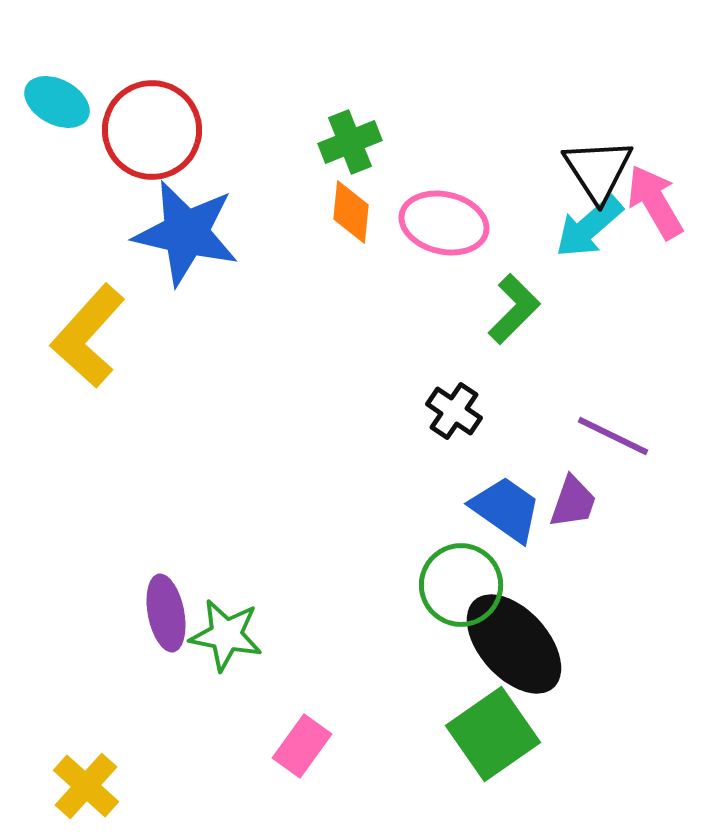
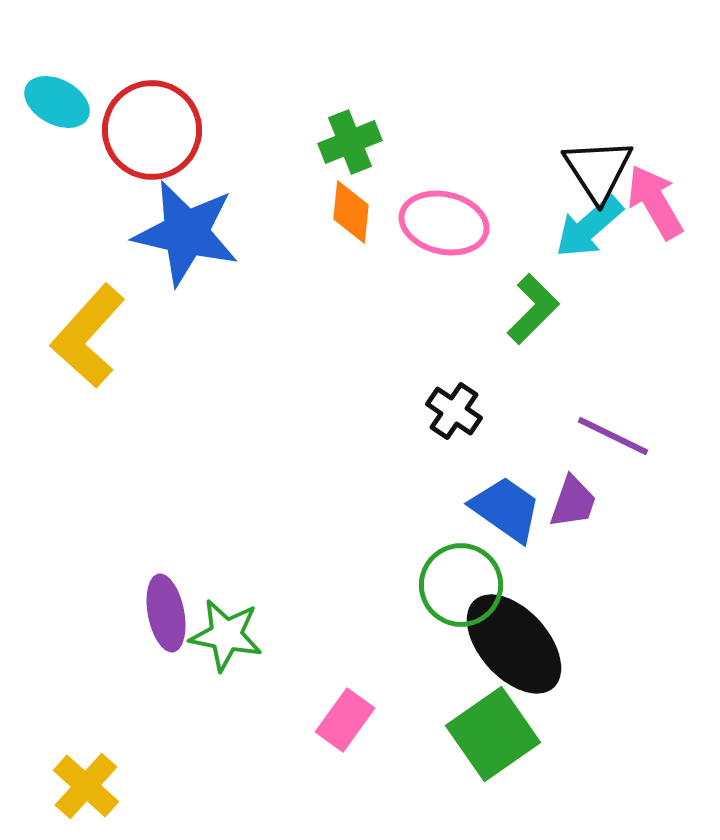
green L-shape: moved 19 px right
pink rectangle: moved 43 px right, 26 px up
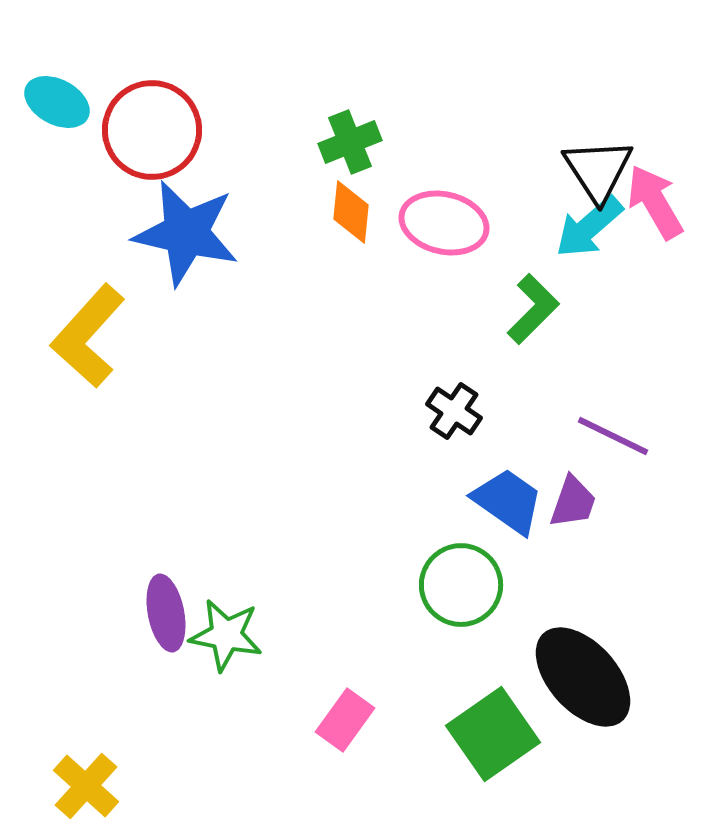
blue trapezoid: moved 2 px right, 8 px up
black ellipse: moved 69 px right, 33 px down
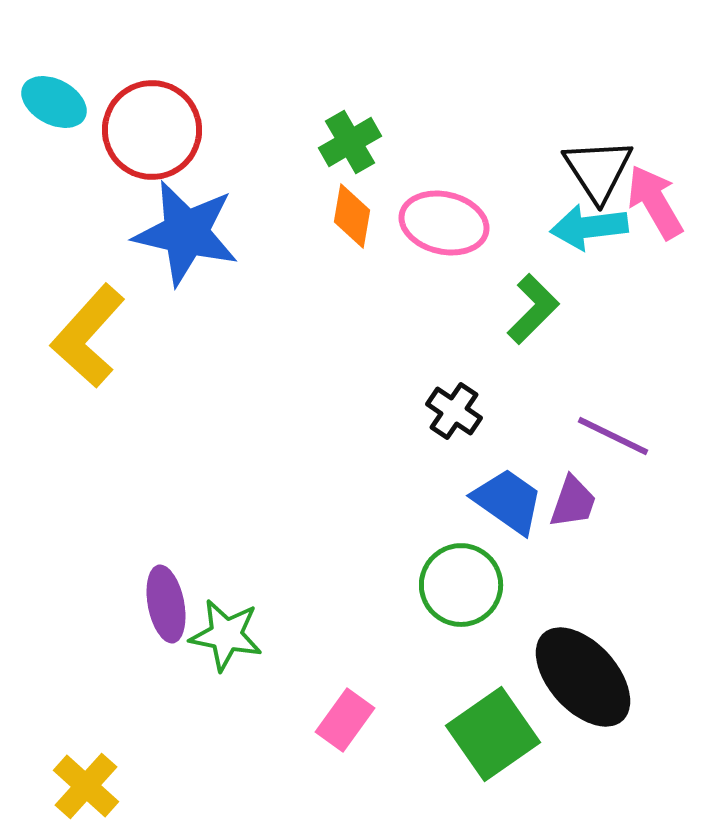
cyan ellipse: moved 3 px left
green cross: rotated 8 degrees counterclockwise
orange diamond: moved 1 px right, 4 px down; rotated 4 degrees clockwise
cyan arrow: rotated 34 degrees clockwise
purple ellipse: moved 9 px up
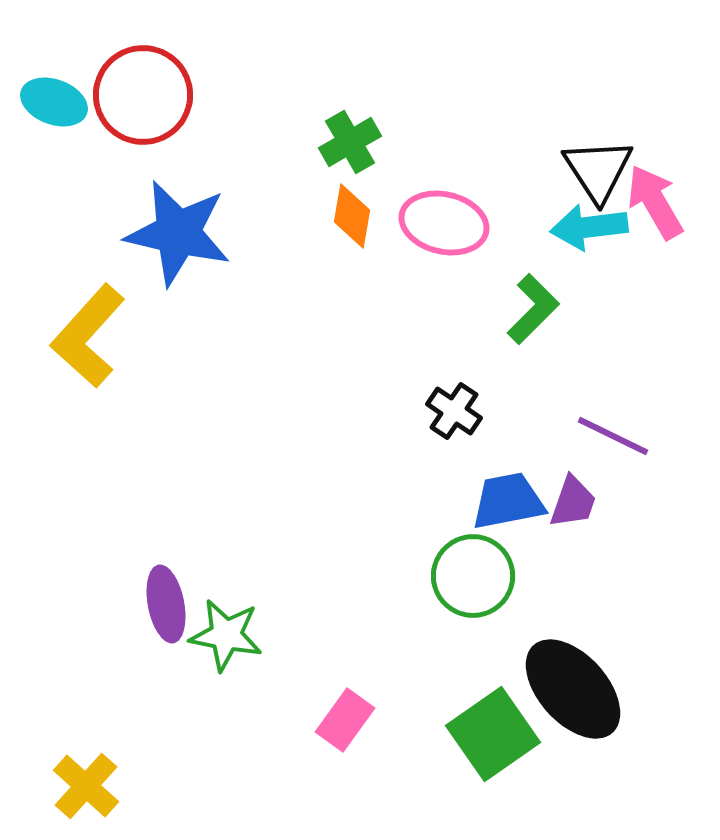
cyan ellipse: rotated 8 degrees counterclockwise
red circle: moved 9 px left, 35 px up
blue star: moved 8 px left
blue trapezoid: rotated 46 degrees counterclockwise
green circle: moved 12 px right, 9 px up
black ellipse: moved 10 px left, 12 px down
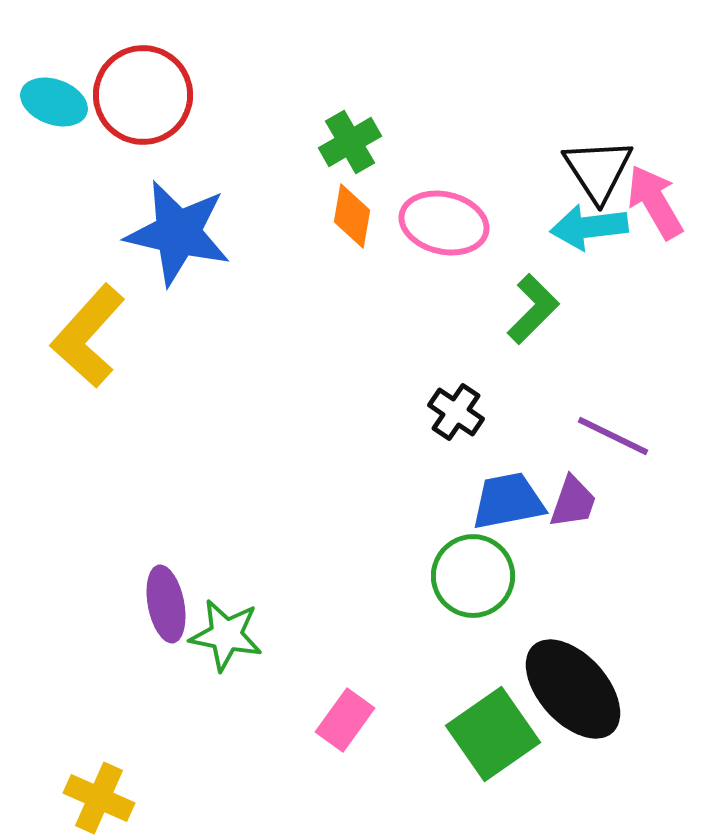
black cross: moved 2 px right, 1 px down
yellow cross: moved 13 px right, 12 px down; rotated 18 degrees counterclockwise
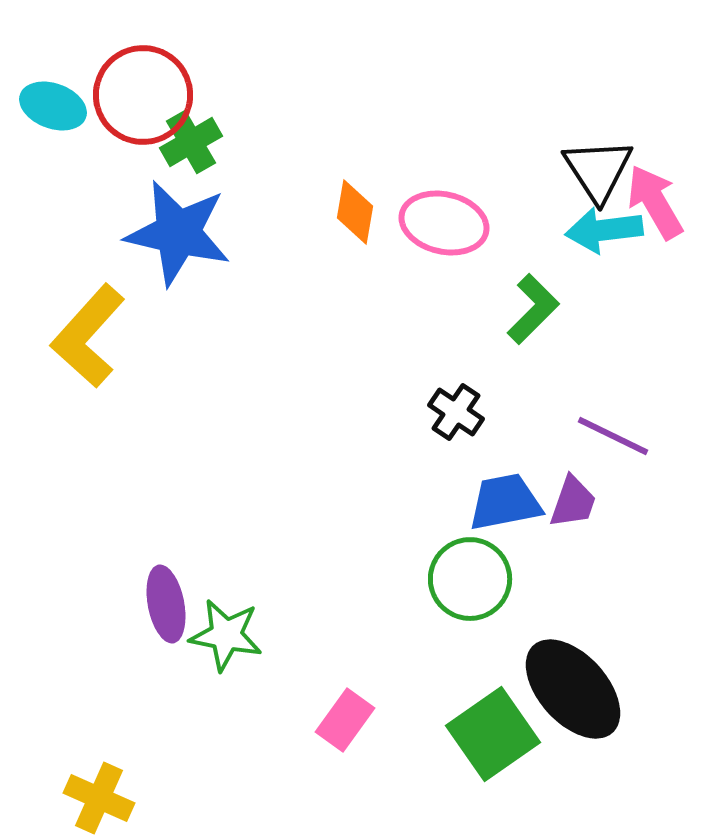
cyan ellipse: moved 1 px left, 4 px down
green cross: moved 159 px left
orange diamond: moved 3 px right, 4 px up
cyan arrow: moved 15 px right, 3 px down
blue trapezoid: moved 3 px left, 1 px down
green circle: moved 3 px left, 3 px down
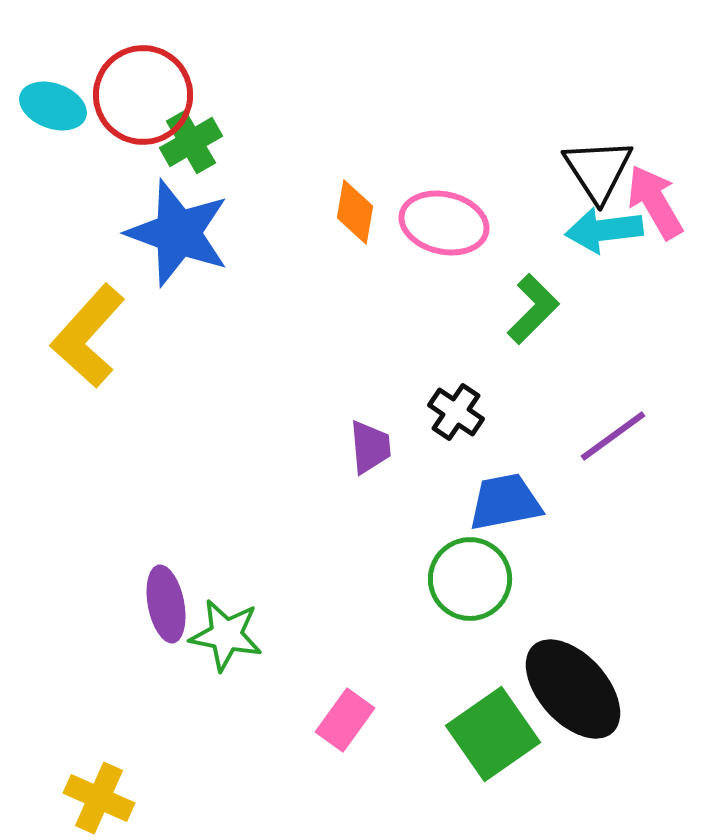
blue star: rotated 7 degrees clockwise
purple line: rotated 62 degrees counterclockwise
purple trapezoid: moved 203 px left, 55 px up; rotated 24 degrees counterclockwise
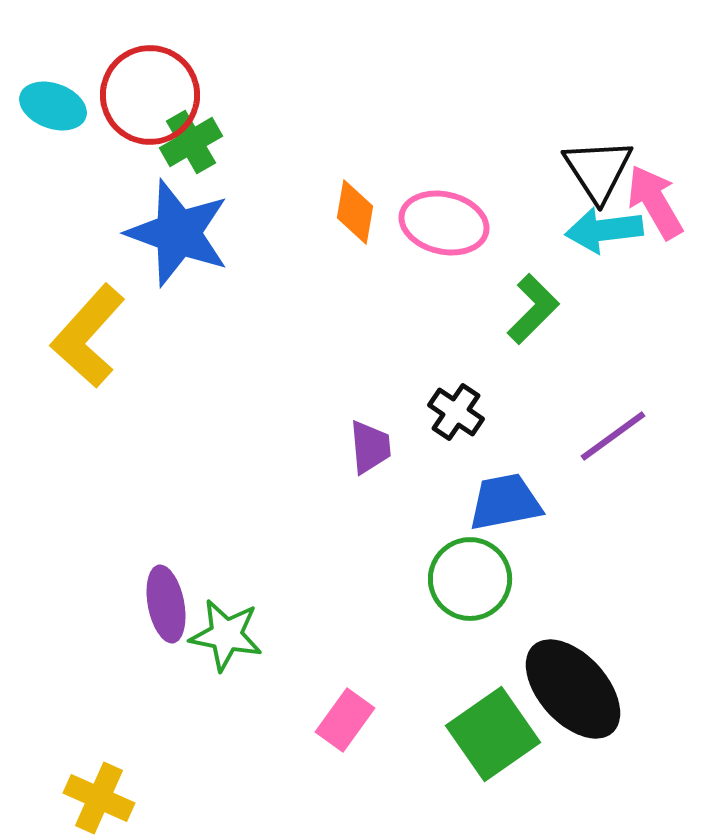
red circle: moved 7 px right
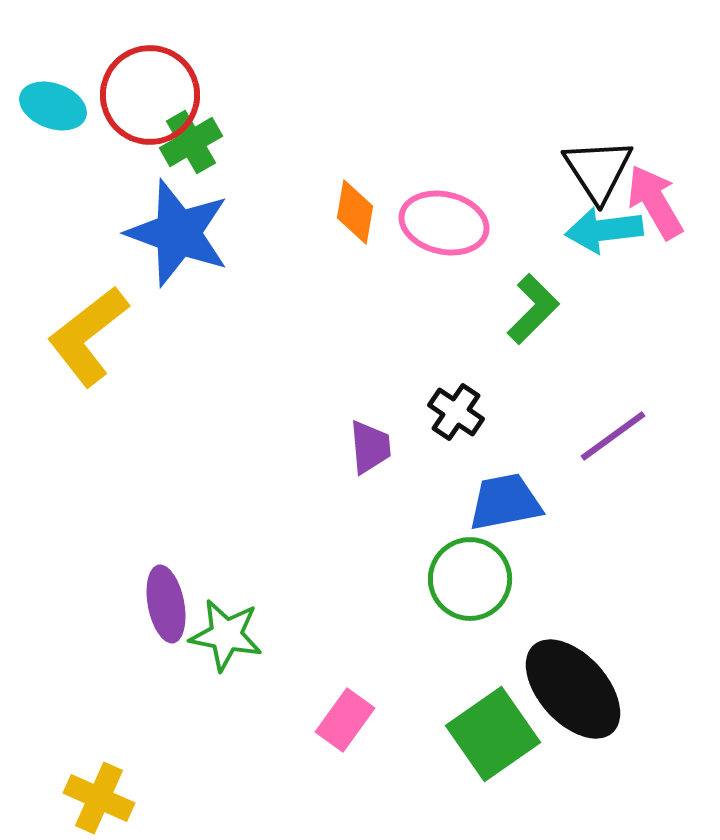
yellow L-shape: rotated 10 degrees clockwise
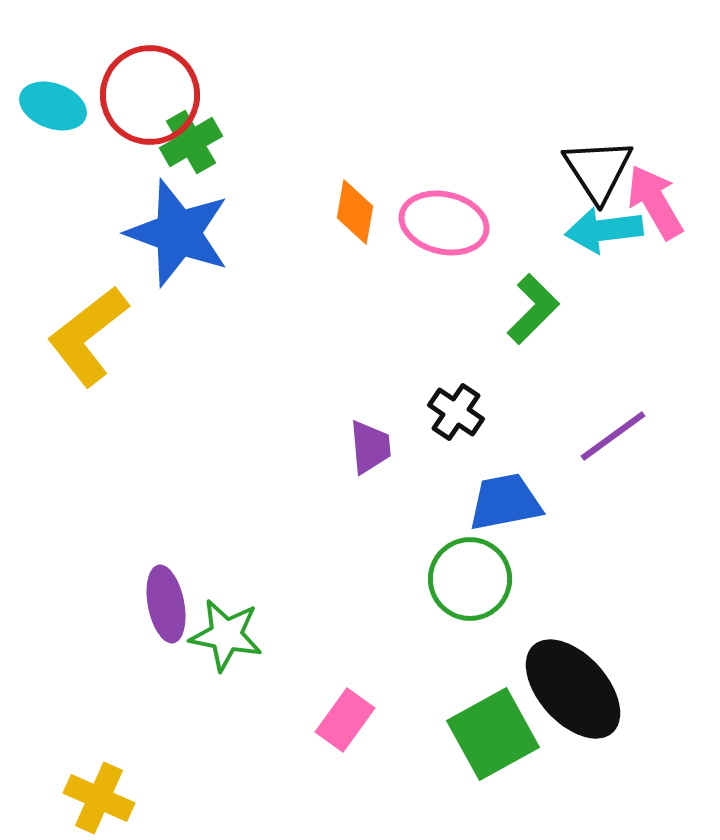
green square: rotated 6 degrees clockwise
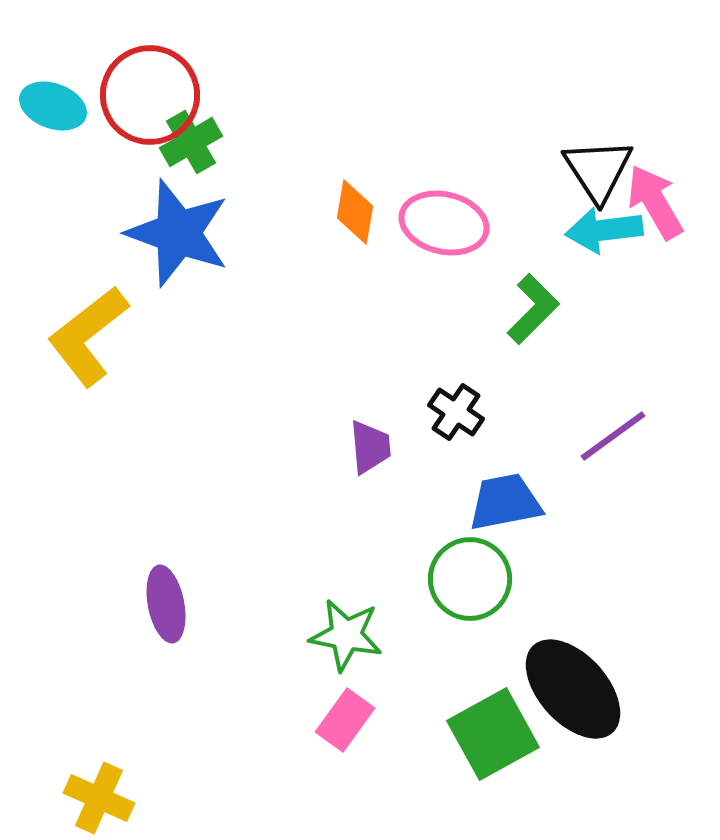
green star: moved 120 px right
